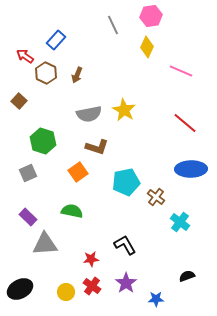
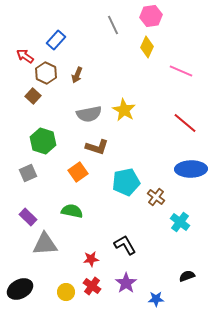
brown square: moved 14 px right, 5 px up
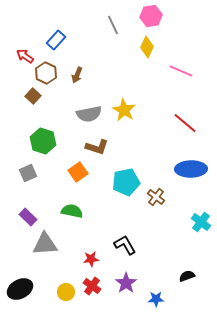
cyan cross: moved 21 px right
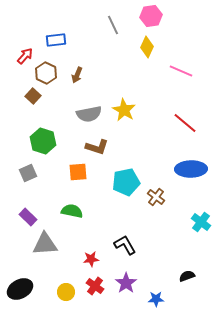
blue rectangle: rotated 42 degrees clockwise
red arrow: rotated 96 degrees clockwise
orange square: rotated 30 degrees clockwise
red cross: moved 3 px right
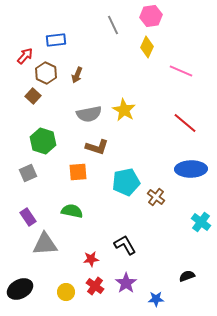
purple rectangle: rotated 12 degrees clockwise
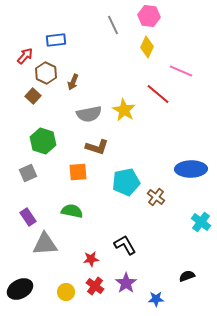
pink hexagon: moved 2 px left; rotated 15 degrees clockwise
brown arrow: moved 4 px left, 7 px down
red line: moved 27 px left, 29 px up
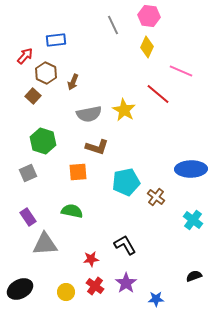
cyan cross: moved 8 px left, 2 px up
black semicircle: moved 7 px right
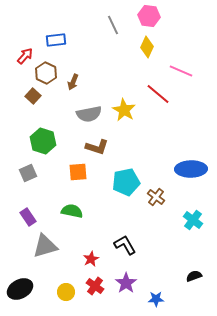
gray triangle: moved 2 px down; rotated 12 degrees counterclockwise
red star: rotated 21 degrees counterclockwise
